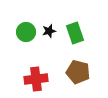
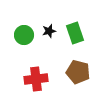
green circle: moved 2 px left, 3 px down
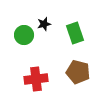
black star: moved 5 px left, 7 px up
